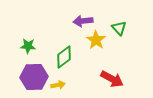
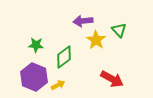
green triangle: moved 2 px down
green star: moved 8 px right, 1 px up
purple hexagon: rotated 24 degrees clockwise
yellow arrow: rotated 16 degrees counterclockwise
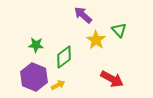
purple arrow: moved 6 px up; rotated 48 degrees clockwise
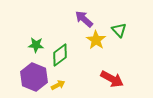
purple arrow: moved 1 px right, 4 px down
green diamond: moved 4 px left, 2 px up
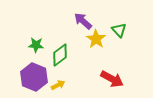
purple arrow: moved 1 px left, 2 px down
yellow star: moved 1 px up
